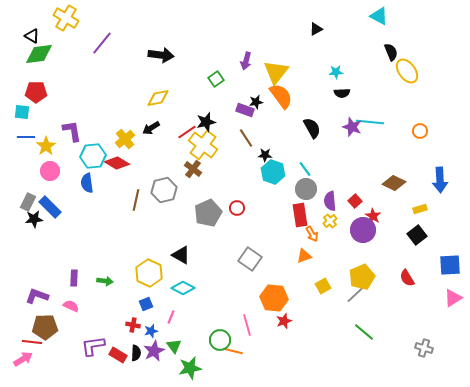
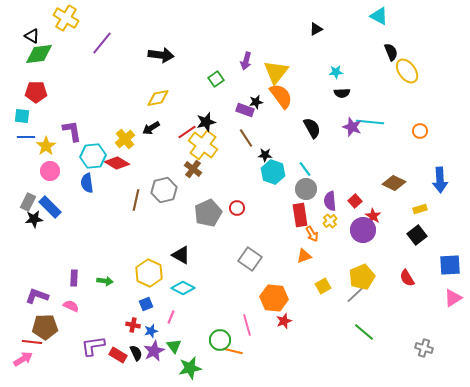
cyan square at (22, 112): moved 4 px down
black semicircle at (136, 353): rotated 28 degrees counterclockwise
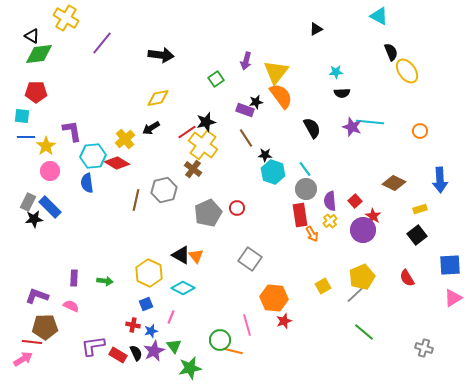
orange triangle at (304, 256): moved 108 px left; rotated 49 degrees counterclockwise
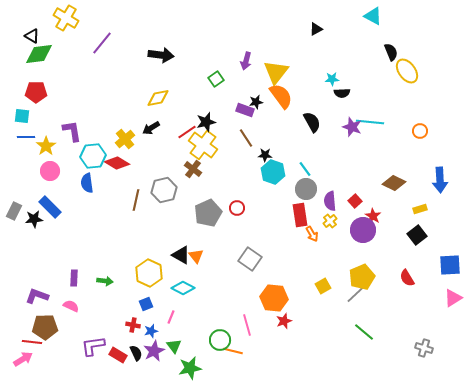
cyan triangle at (379, 16): moved 6 px left
cyan star at (336, 72): moved 4 px left, 7 px down
black semicircle at (312, 128): moved 6 px up
gray rectangle at (28, 202): moved 14 px left, 9 px down
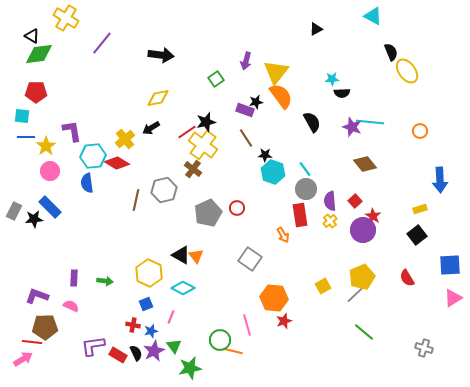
brown diamond at (394, 183): moved 29 px left, 19 px up; rotated 25 degrees clockwise
orange arrow at (312, 234): moved 29 px left, 1 px down
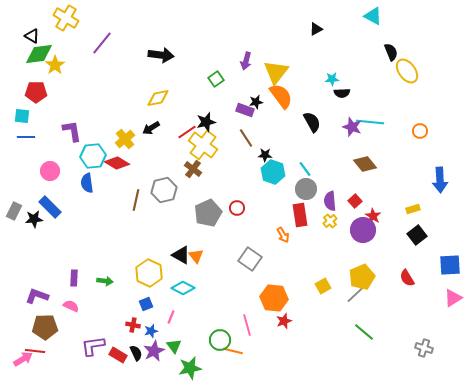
yellow star at (46, 146): moved 9 px right, 81 px up
yellow rectangle at (420, 209): moved 7 px left
red line at (32, 342): moved 3 px right, 9 px down
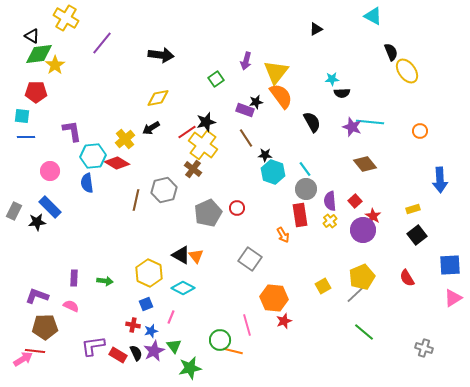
black star at (34, 219): moved 3 px right, 3 px down
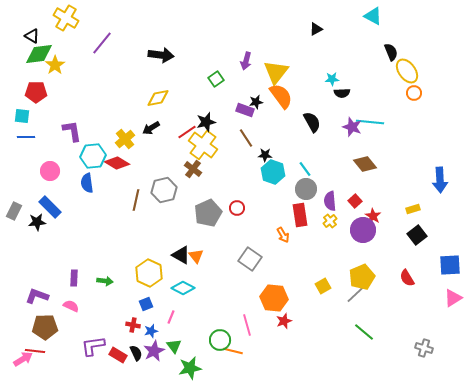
orange circle at (420, 131): moved 6 px left, 38 px up
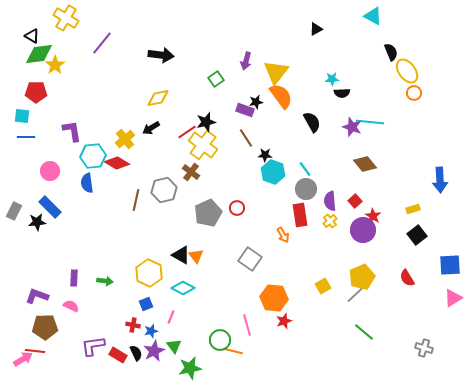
brown cross at (193, 169): moved 2 px left, 3 px down
